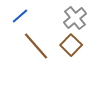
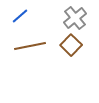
brown line: moved 6 px left; rotated 60 degrees counterclockwise
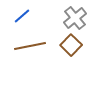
blue line: moved 2 px right
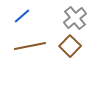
brown square: moved 1 px left, 1 px down
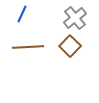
blue line: moved 2 px up; rotated 24 degrees counterclockwise
brown line: moved 2 px left, 1 px down; rotated 8 degrees clockwise
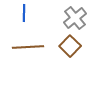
blue line: moved 2 px right, 1 px up; rotated 24 degrees counterclockwise
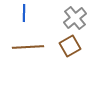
brown square: rotated 15 degrees clockwise
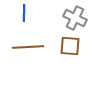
gray cross: rotated 25 degrees counterclockwise
brown square: rotated 35 degrees clockwise
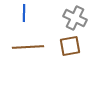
brown square: rotated 15 degrees counterclockwise
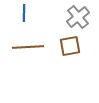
gray cross: moved 3 px right, 1 px up; rotated 25 degrees clockwise
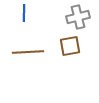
gray cross: rotated 25 degrees clockwise
brown line: moved 5 px down
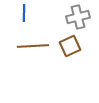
brown square: rotated 15 degrees counterclockwise
brown line: moved 5 px right, 6 px up
